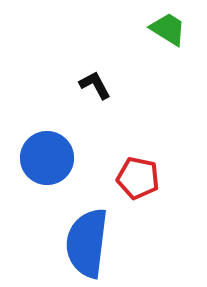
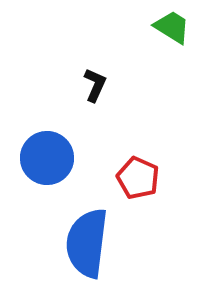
green trapezoid: moved 4 px right, 2 px up
black L-shape: rotated 52 degrees clockwise
red pentagon: rotated 12 degrees clockwise
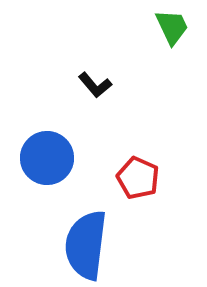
green trapezoid: rotated 33 degrees clockwise
black L-shape: rotated 116 degrees clockwise
blue semicircle: moved 1 px left, 2 px down
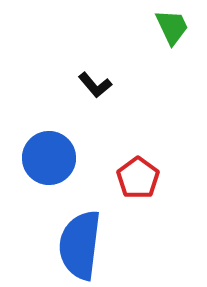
blue circle: moved 2 px right
red pentagon: rotated 12 degrees clockwise
blue semicircle: moved 6 px left
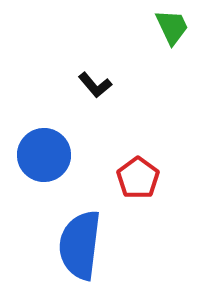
blue circle: moved 5 px left, 3 px up
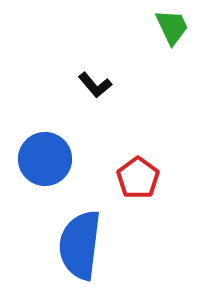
blue circle: moved 1 px right, 4 px down
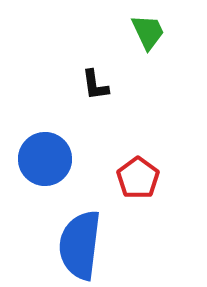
green trapezoid: moved 24 px left, 5 px down
black L-shape: rotated 32 degrees clockwise
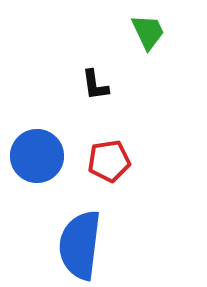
blue circle: moved 8 px left, 3 px up
red pentagon: moved 29 px left, 17 px up; rotated 27 degrees clockwise
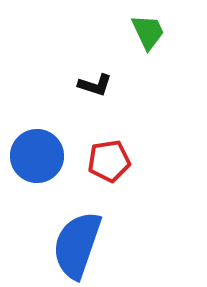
black L-shape: rotated 64 degrees counterclockwise
blue semicircle: moved 3 px left; rotated 12 degrees clockwise
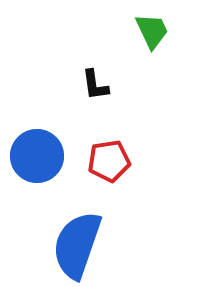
green trapezoid: moved 4 px right, 1 px up
black L-shape: rotated 64 degrees clockwise
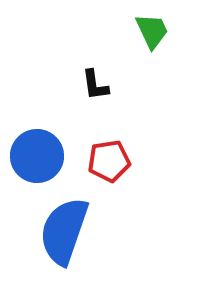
blue semicircle: moved 13 px left, 14 px up
